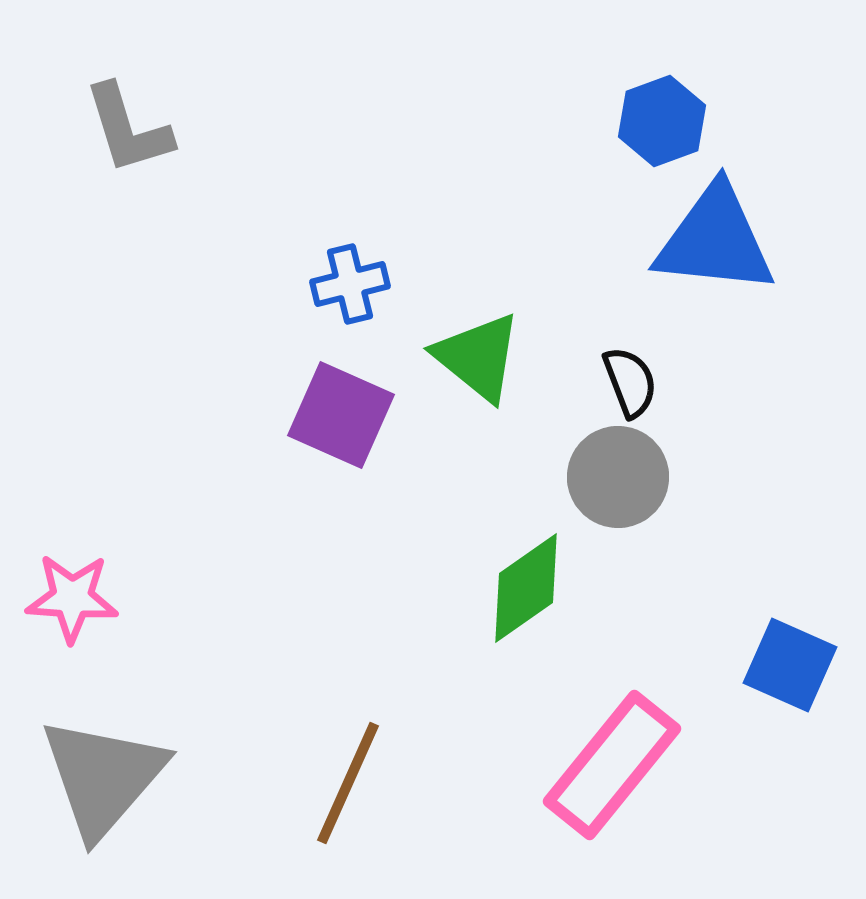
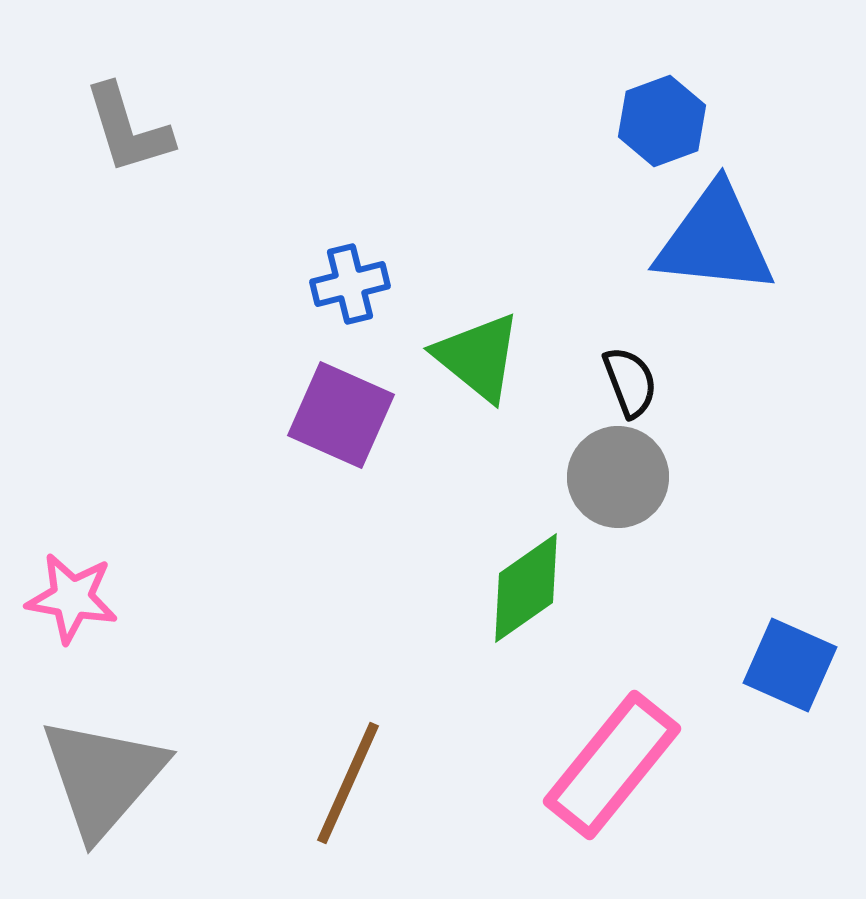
pink star: rotated 6 degrees clockwise
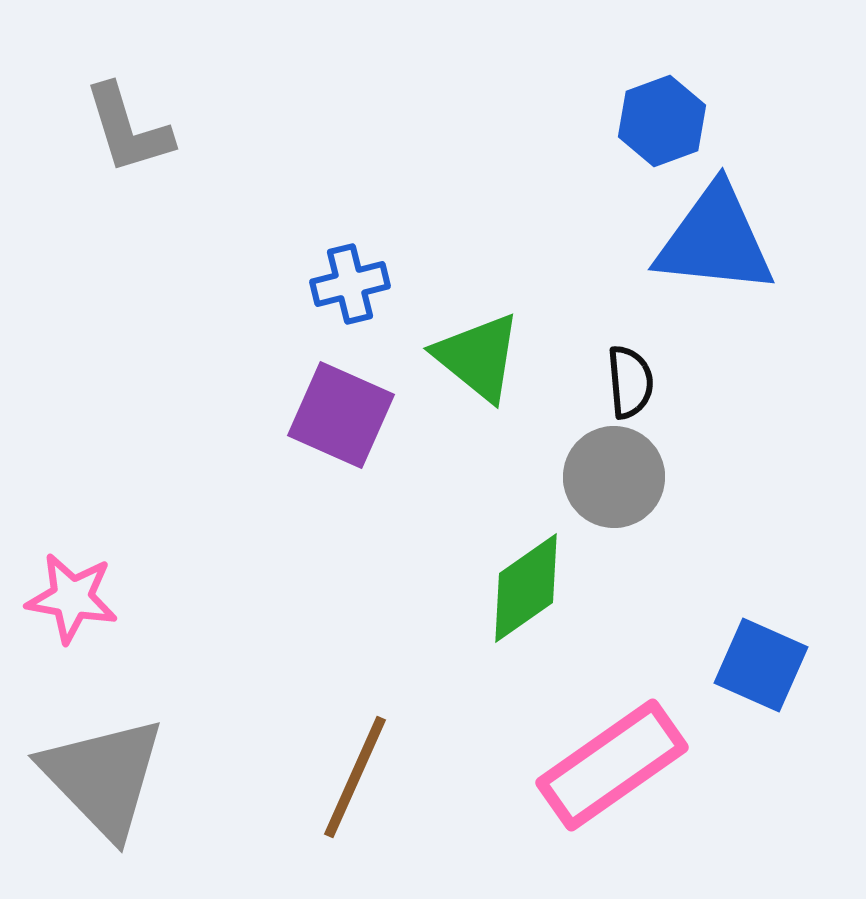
black semicircle: rotated 16 degrees clockwise
gray circle: moved 4 px left
blue square: moved 29 px left
pink rectangle: rotated 16 degrees clockwise
gray triangle: rotated 25 degrees counterclockwise
brown line: moved 7 px right, 6 px up
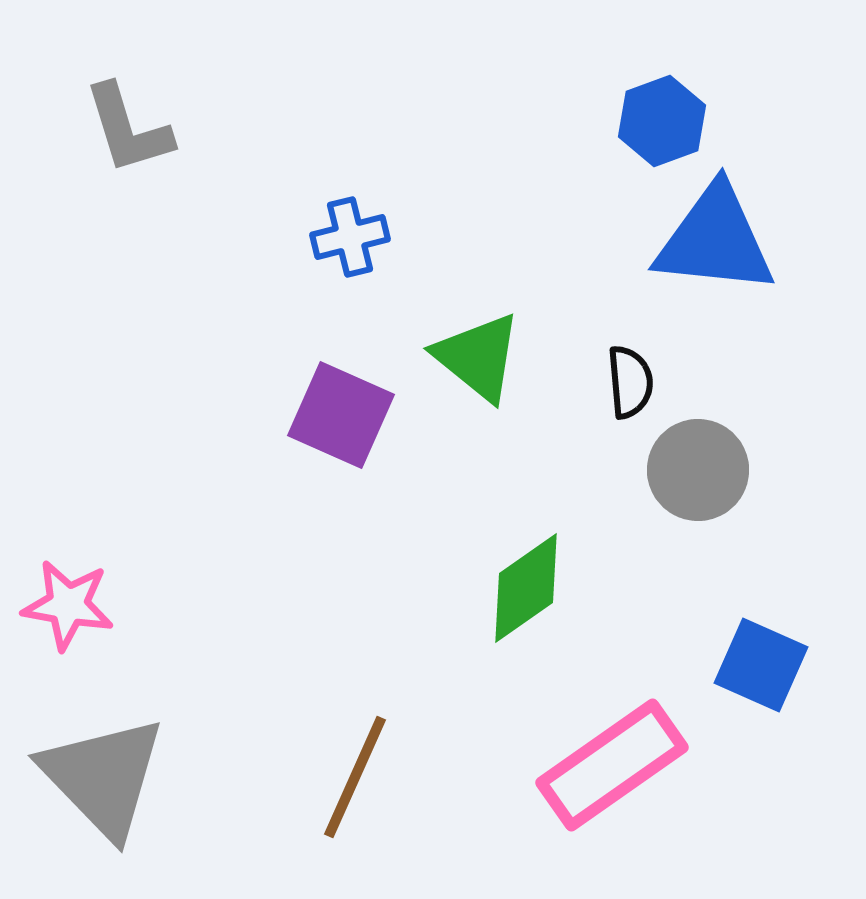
blue cross: moved 47 px up
gray circle: moved 84 px right, 7 px up
pink star: moved 4 px left, 7 px down
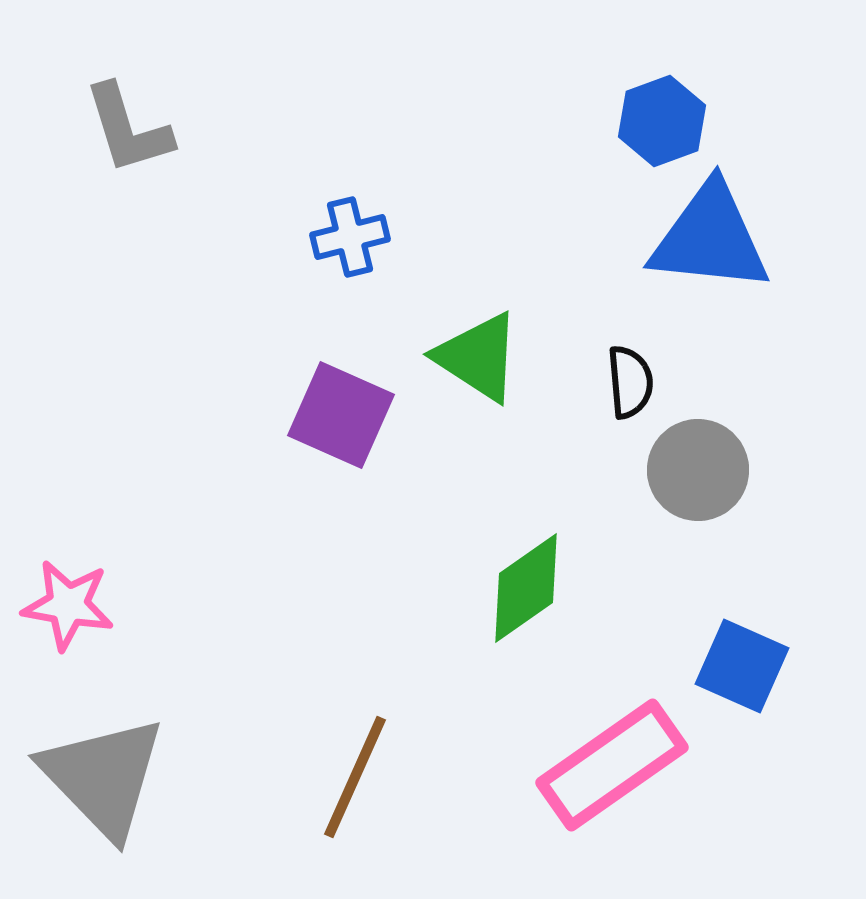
blue triangle: moved 5 px left, 2 px up
green triangle: rotated 6 degrees counterclockwise
blue square: moved 19 px left, 1 px down
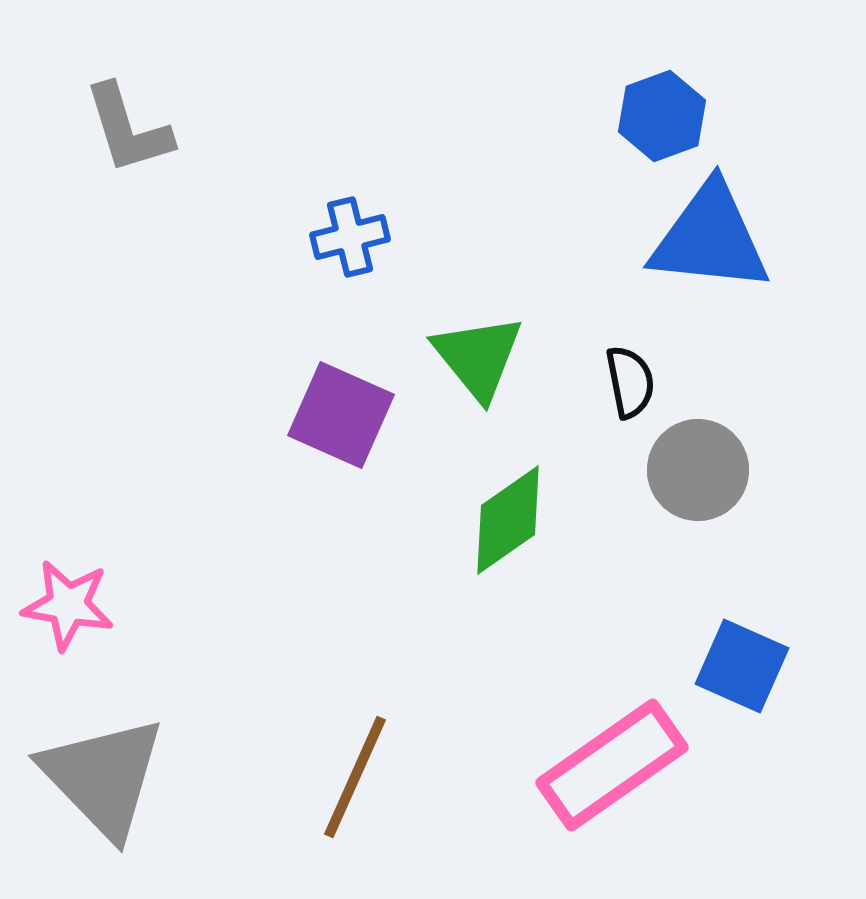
blue hexagon: moved 5 px up
green triangle: rotated 18 degrees clockwise
black semicircle: rotated 6 degrees counterclockwise
green diamond: moved 18 px left, 68 px up
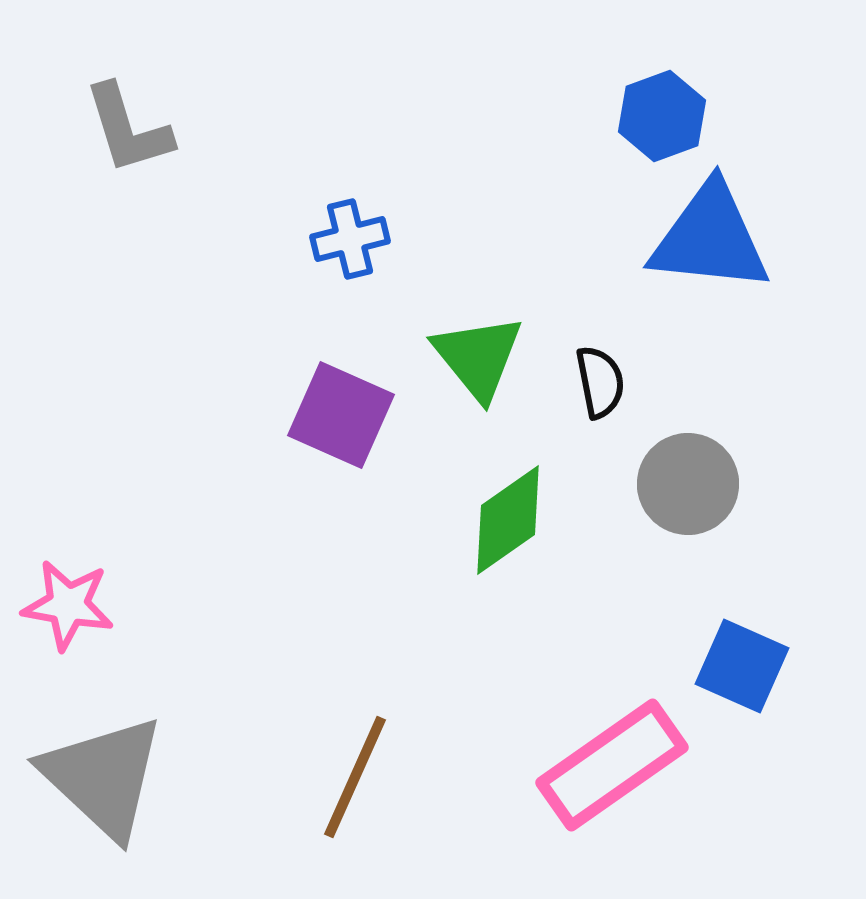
blue cross: moved 2 px down
black semicircle: moved 30 px left
gray circle: moved 10 px left, 14 px down
gray triangle: rotated 3 degrees counterclockwise
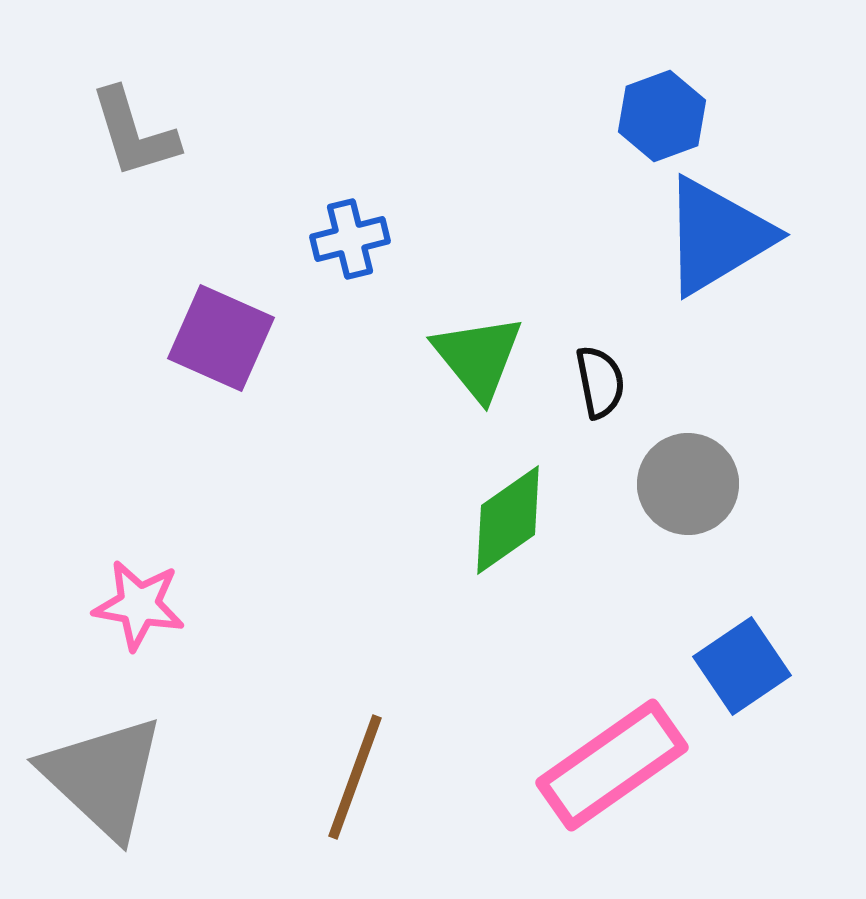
gray L-shape: moved 6 px right, 4 px down
blue triangle: moved 7 px right, 2 px up; rotated 37 degrees counterclockwise
purple square: moved 120 px left, 77 px up
pink star: moved 71 px right
blue square: rotated 32 degrees clockwise
brown line: rotated 4 degrees counterclockwise
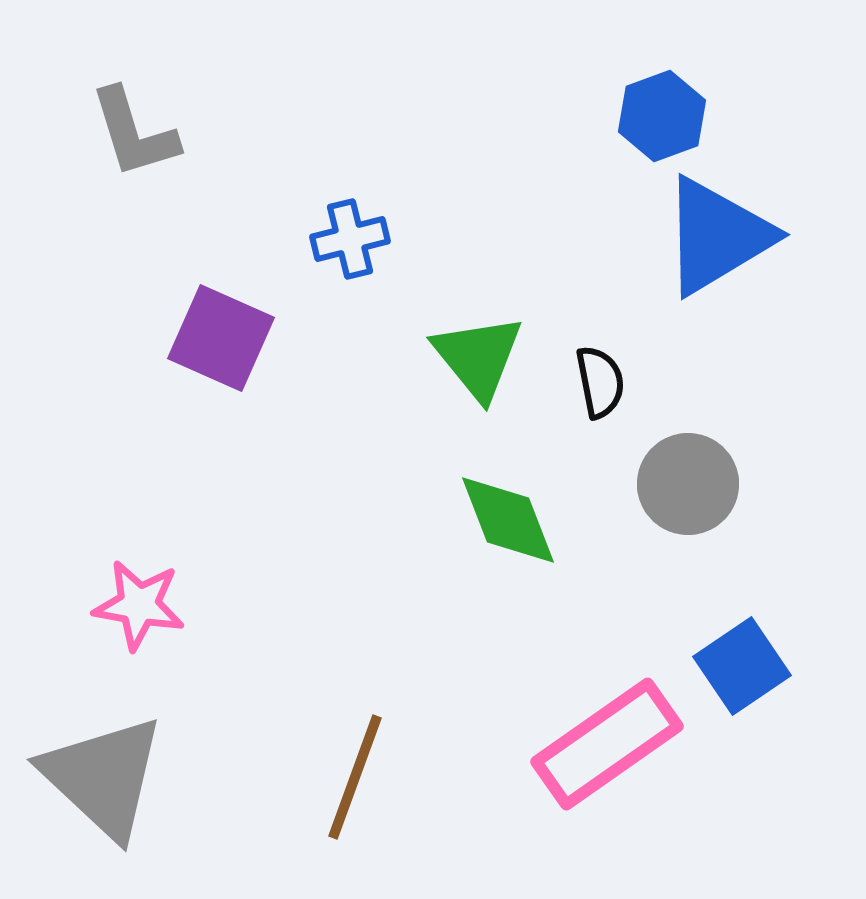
green diamond: rotated 76 degrees counterclockwise
pink rectangle: moved 5 px left, 21 px up
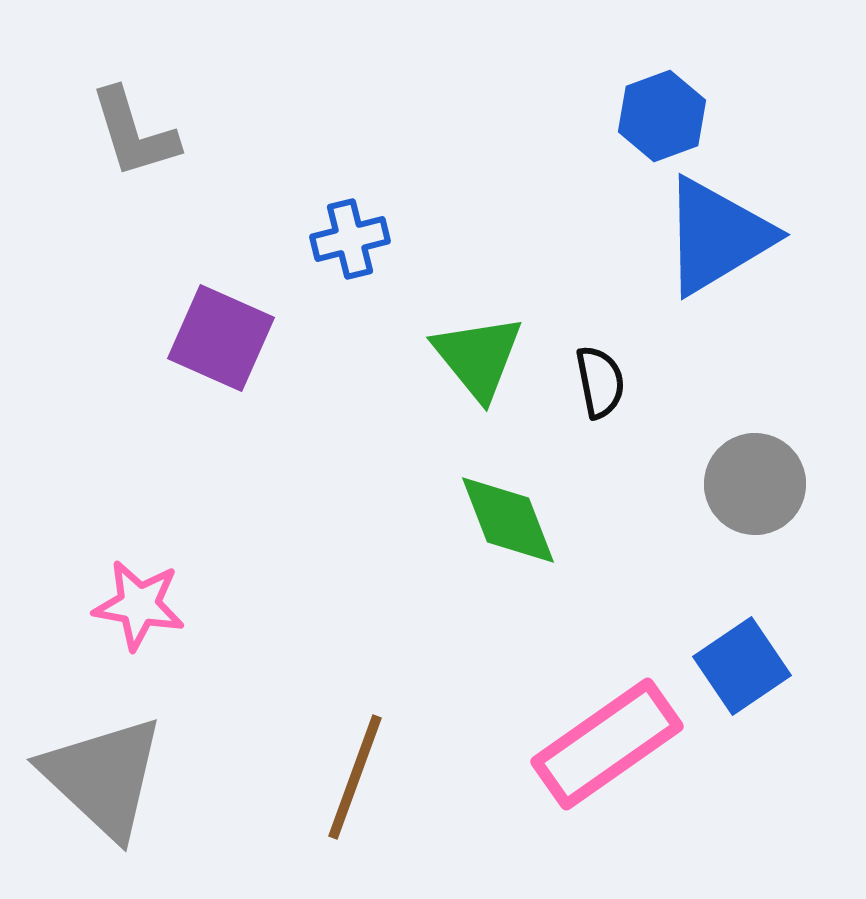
gray circle: moved 67 px right
